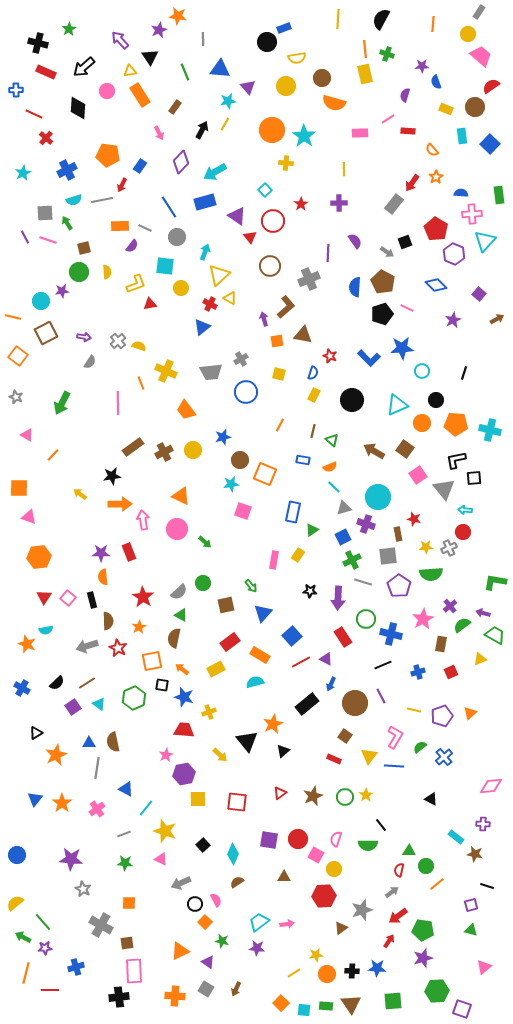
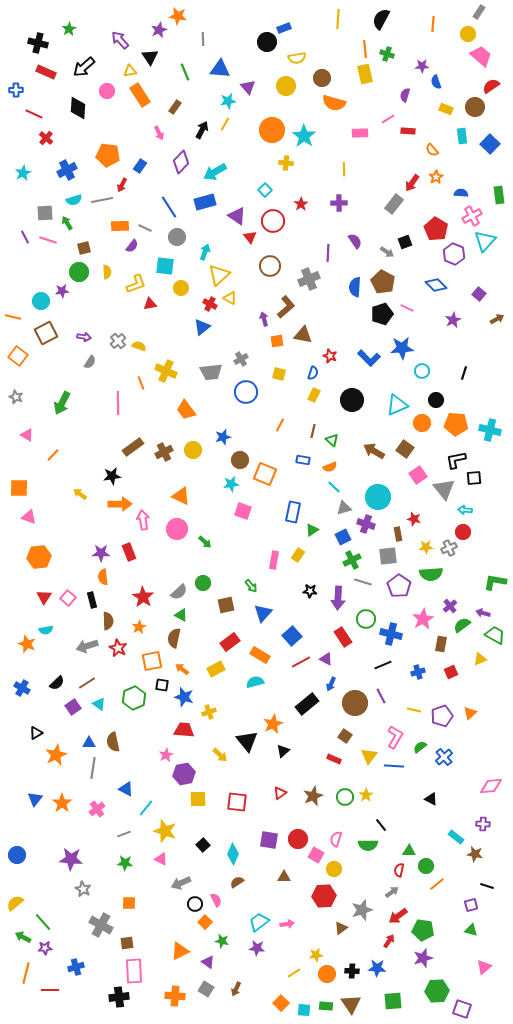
pink cross at (472, 214): moved 2 px down; rotated 24 degrees counterclockwise
gray line at (97, 768): moved 4 px left
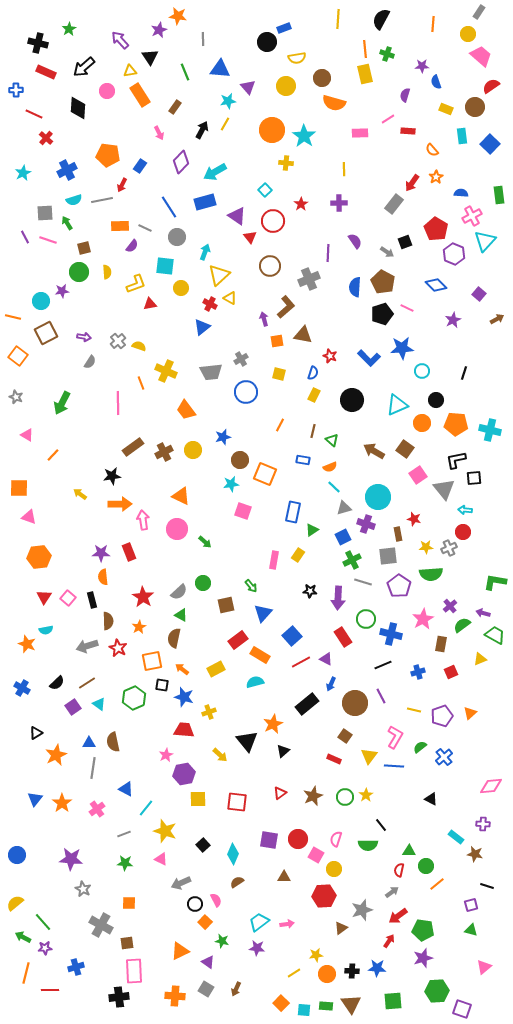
red rectangle at (230, 642): moved 8 px right, 2 px up
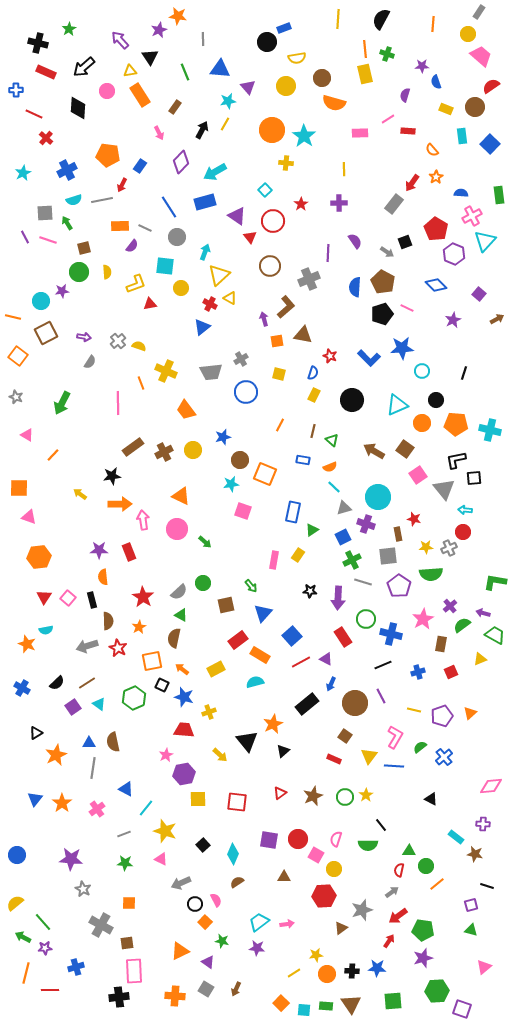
purple star at (101, 553): moved 2 px left, 3 px up
black square at (162, 685): rotated 16 degrees clockwise
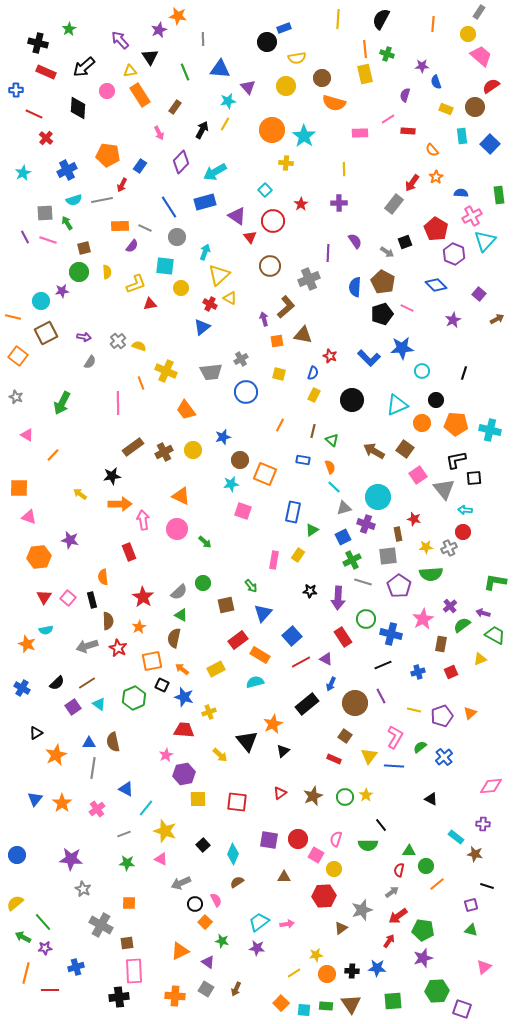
orange semicircle at (330, 467): rotated 88 degrees counterclockwise
purple star at (99, 550): moved 29 px left, 10 px up; rotated 12 degrees clockwise
green star at (125, 863): moved 2 px right
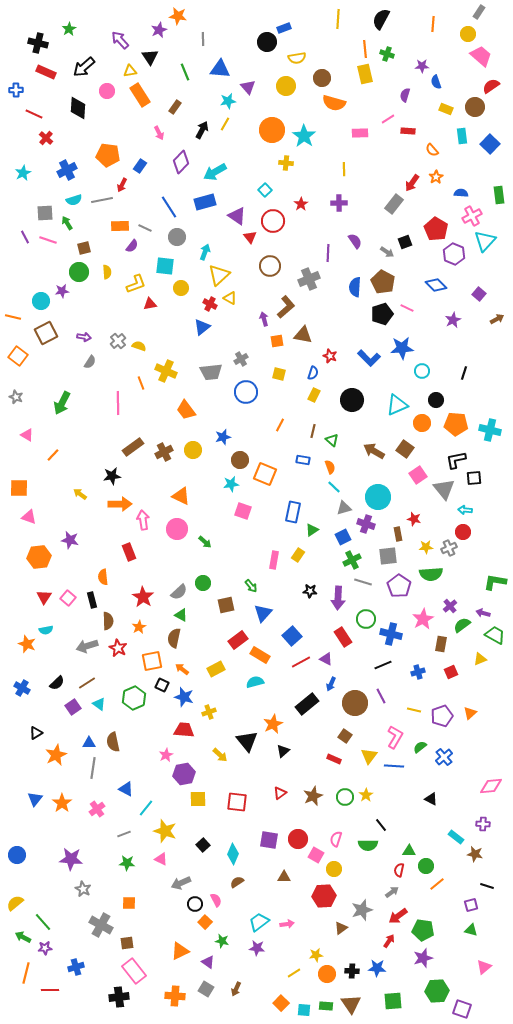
pink rectangle at (134, 971): rotated 35 degrees counterclockwise
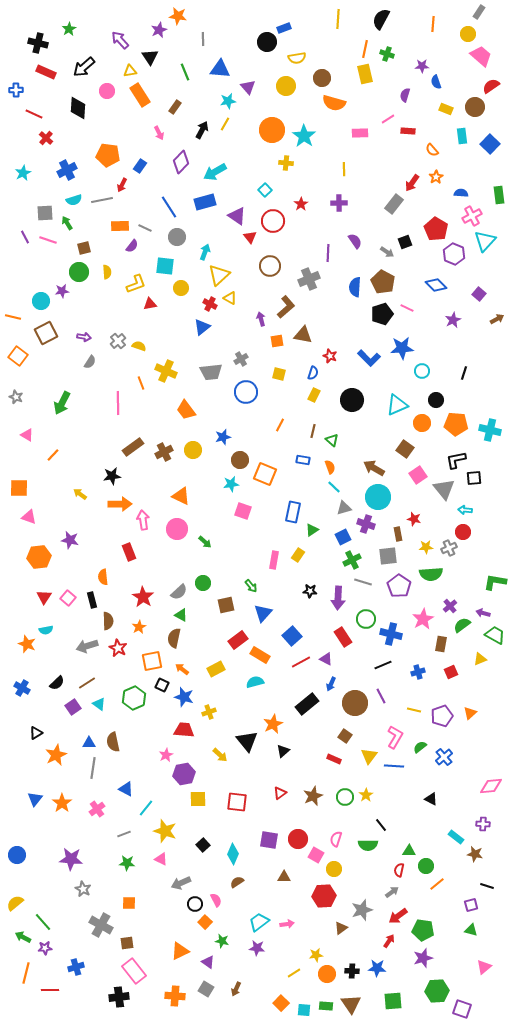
orange line at (365, 49): rotated 18 degrees clockwise
purple arrow at (264, 319): moved 3 px left
brown arrow at (374, 451): moved 17 px down
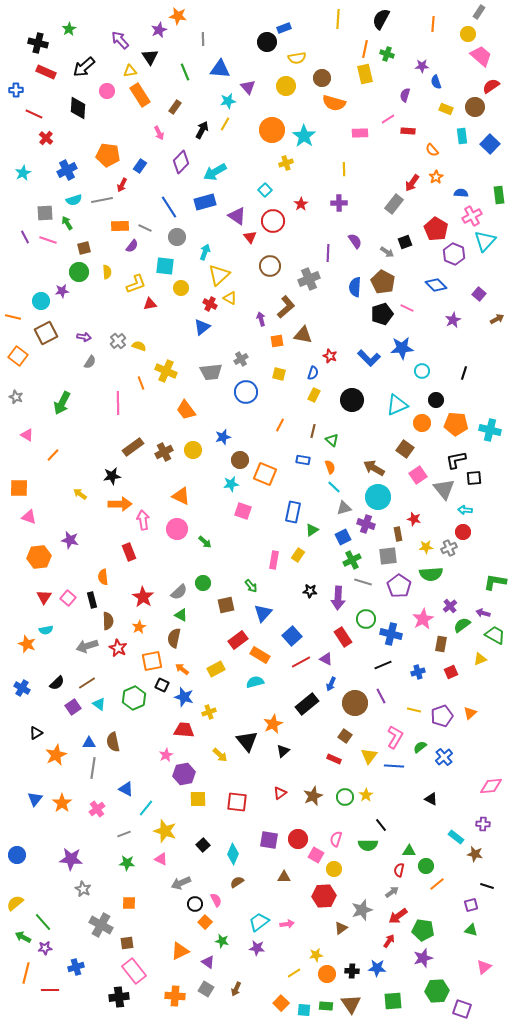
yellow cross at (286, 163): rotated 24 degrees counterclockwise
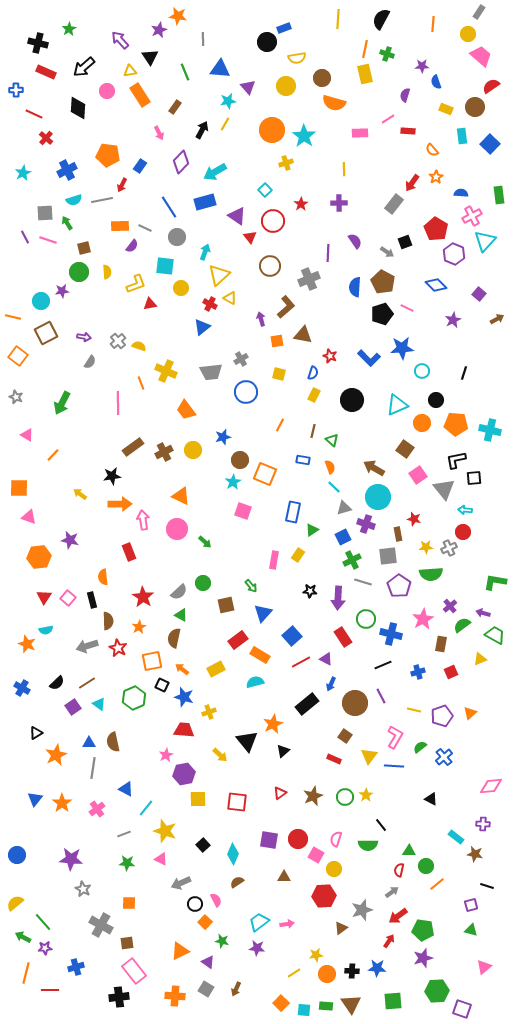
cyan star at (231, 484): moved 2 px right, 2 px up; rotated 21 degrees counterclockwise
